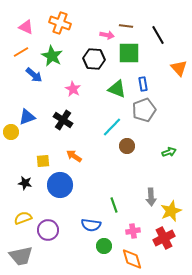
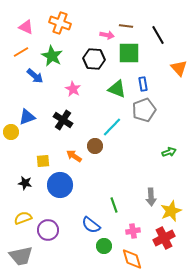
blue arrow: moved 1 px right, 1 px down
brown circle: moved 32 px left
blue semicircle: rotated 30 degrees clockwise
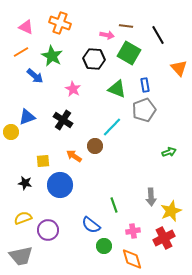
green square: rotated 30 degrees clockwise
blue rectangle: moved 2 px right, 1 px down
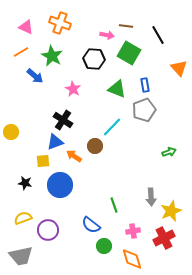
blue triangle: moved 28 px right, 25 px down
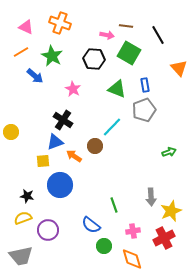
black star: moved 2 px right, 13 px down
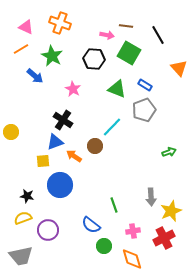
orange line: moved 3 px up
blue rectangle: rotated 48 degrees counterclockwise
